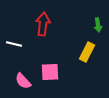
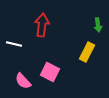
red arrow: moved 1 px left, 1 px down
pink square: rotated 30 degrees clockwise
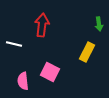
green arrow: moved 1 px right, 1 px up
pink semicircle: rotated 36 degrees clockwise
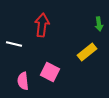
yellow rectangle: rotated 24 degrees clockwise
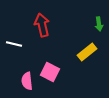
red arrow: rotated 20 degrees counterclockwise
pink semicircle: moved 4 px right
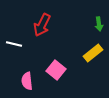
red arrow: rotated 140 degrees counterclockwise
yellow rectangle: moved 6 px right, 1 px down
pink square: moved 6 px right, 2 px up; rotated 12 degrees clockwise
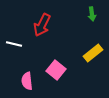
green arrow: moved 7 px left, 10 px up
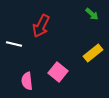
green arrow: rotated 40 degrees counterclockwise
red arrow: moved 1 px left, 1 px down
pink square: moved 2 px right, 2 px down
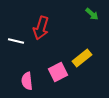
red arrow: moved 2 px down; rotated 10 degrees counterclockwise
white line: moved 2 px right, 3 px up
yellow rectangle: moved 11 px left, 5 px down
pink square: rotated 24 degrees clockwise
